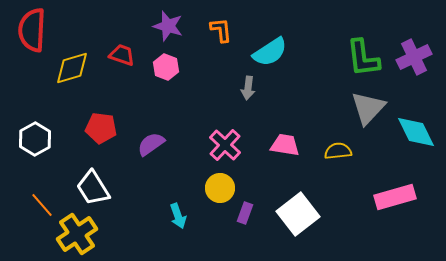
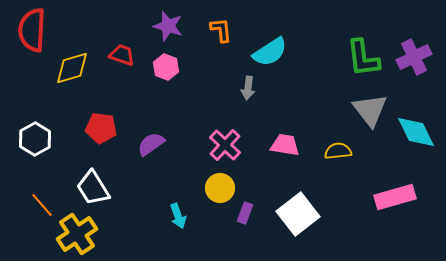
gray triangle: moved 2 px right, 2 px down; rotated 21 degrees counterclockwise
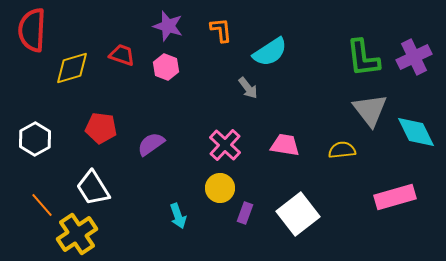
gray arrow: rotated 45 degrees counterclockwise
yellow semicircle: moved 4 px right, 1 px up
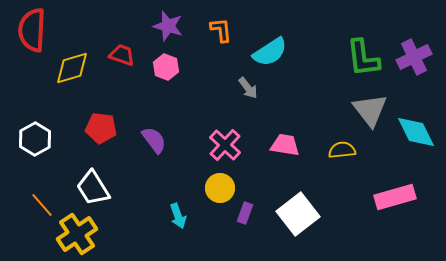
purple semicircle: moved 3 px right, 4 px up; rotated 88 degrees clockwise
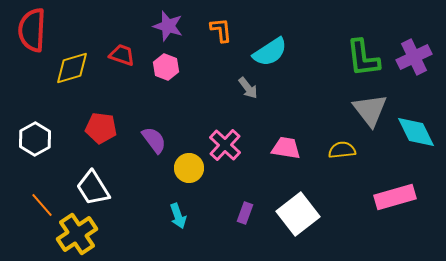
pink trapezoid: moved 1 px right, 3 px down
yellow circle: moved 31 px left, 20 px up
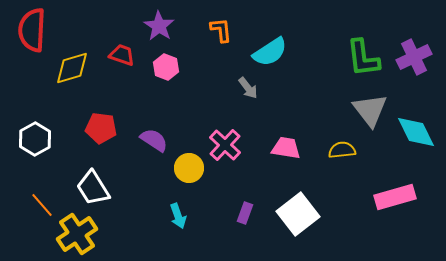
purple star: moved 9 px left; rotated 16 degrees clockwise
purple semicircle: rotated 20 degrees counterclockwise
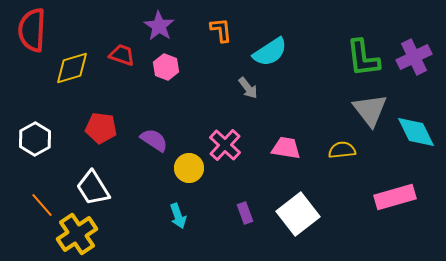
purple rectangle: rotated 40 degrees counterclockwise
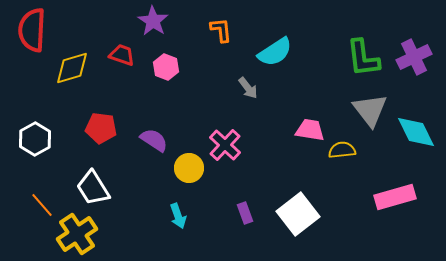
purple star: moved 6 px left, 5 px up
cyan semicircle: moved 5 px right
pink trapezoid: moved 24 px right, 18 px up
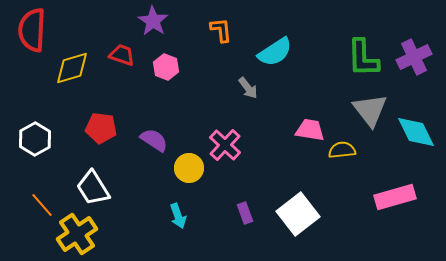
green L-shape: rotated 6 degrees clockwise
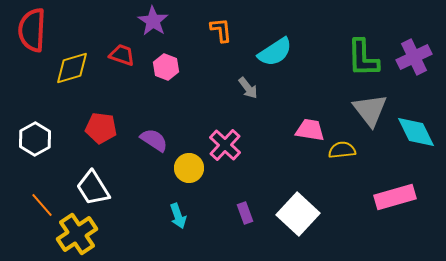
white square: rotated 9 degrees counterclockwise
